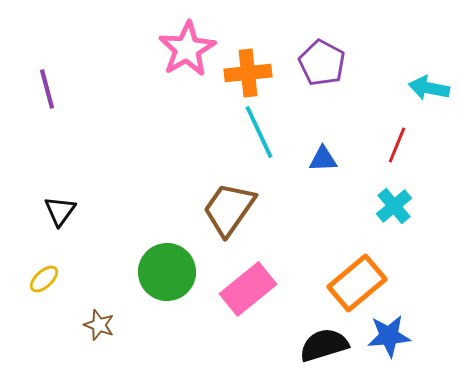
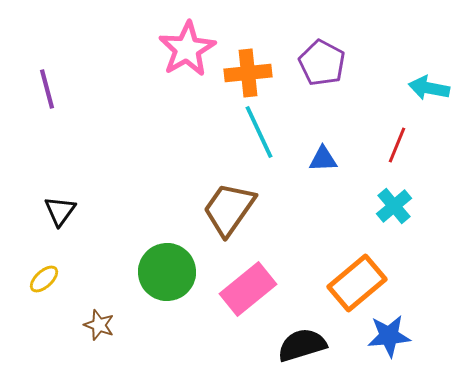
black semicircle: moved 22 px left
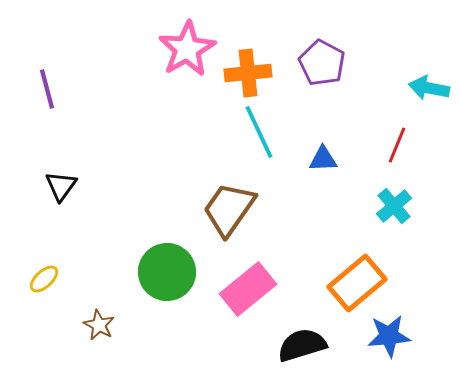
black triangle: moved 1 px right, 25 px up
brown star: rotated 8 degrees clockwise
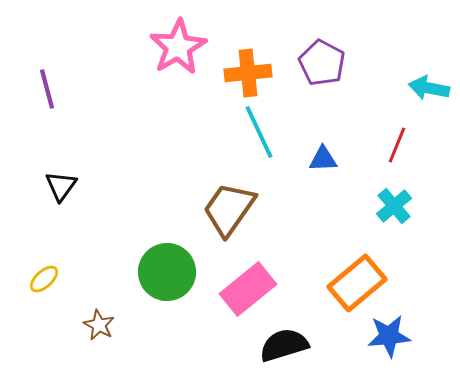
pink star: moved 9 px left, 2 px up
black semicircle: moved 18 px left
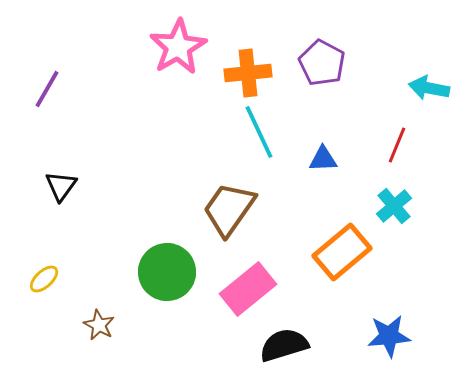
purple line: rotated 45 degrees clockwise
orange rectangle: moved 15 px left, 31 px up
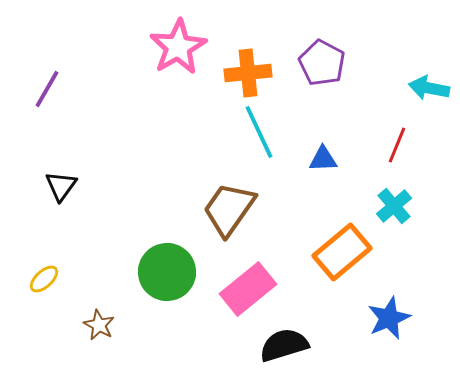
blue star: moved 18 px up; rotated 18 degrees counterclockwise
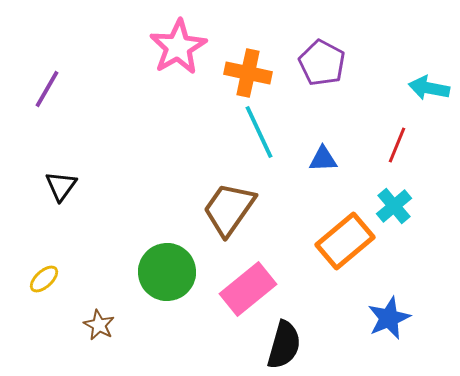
orange cross: rotated 18 degrees clockwise
orange rectangle: moved 3 px right, 11 px up
black semicircle: rotated 123 degrees clockwise
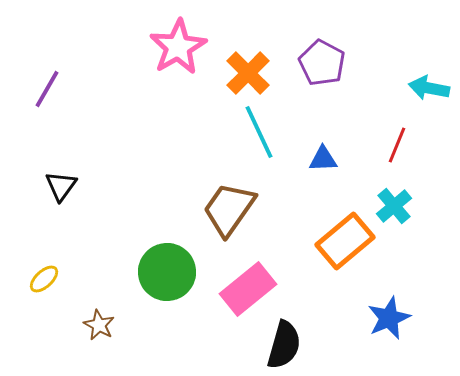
orange cross: rotated 33 degrees clockwise
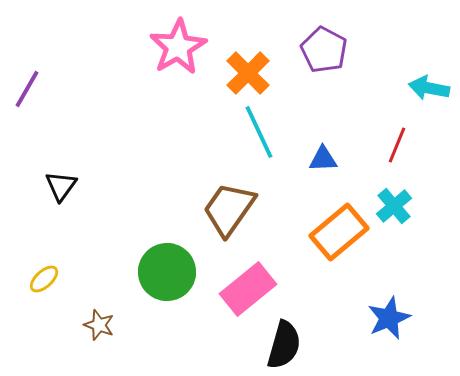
purple pentagon: moved 2 px right, 13 px up
purple line: moved 20 px left
orange rectangle: moved 6 px left, 9 px up
brown star: rotated 8 degrees counterclockwise
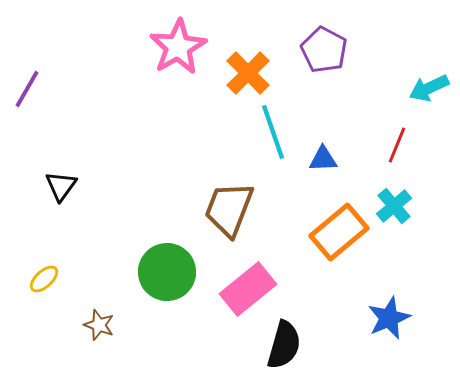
cyan arrow: rotated 36 degrees counterclockwise
cyan line: moved 14 px right; rotated 6 degrees clockwise
brown trapezoid: rotated 14 degrees counterclockwise
